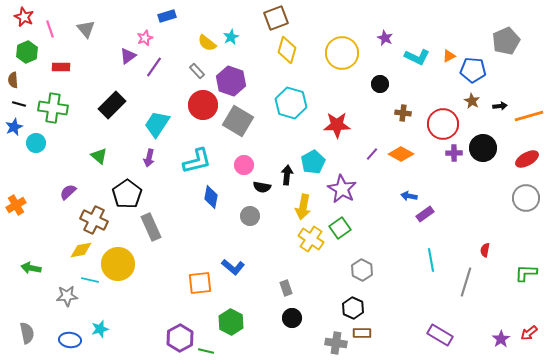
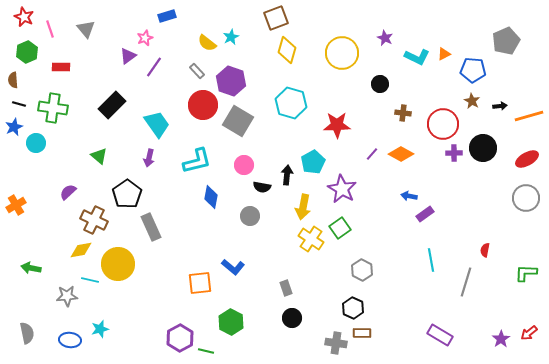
orange triangle at (449, 56): moved 5 px left, 2 px up
cyan trapezoid at (157, 124): rotated 112 degrees clockwise
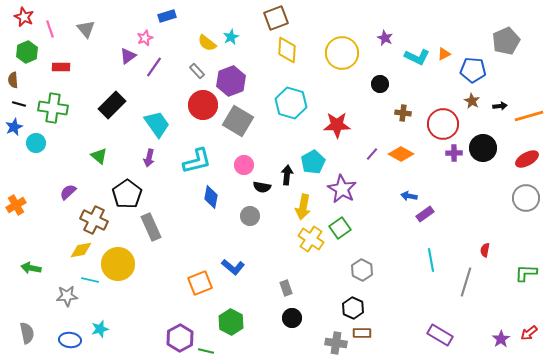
yellow diamond at (287, 50): rotated 12 degrees counterclockwise
purple hexagon at (231, 81): rotated 20 degrees clockwise
orange square at (200, 283): rotated 15 degrees counterclockwise
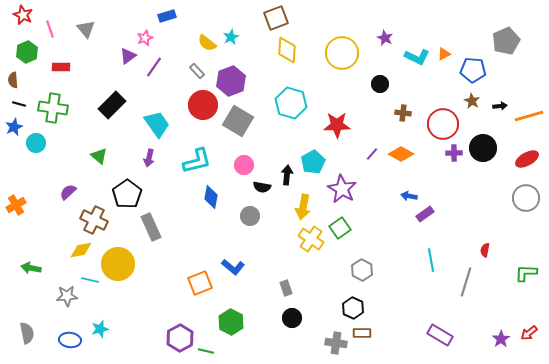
red star at (24, 17): moved 1 px left, 2 px up
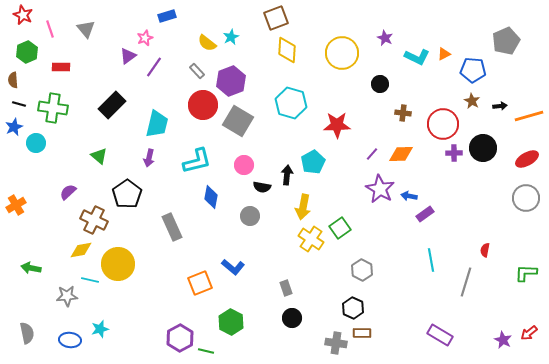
cyan trapezoid at (157, 124): rotated 48 degrees clockwise
orange diamond at (401, 154): rotated 30 degrees counterclockwise
purple star at (342, 189): moved 38 px right
gray rectangle at (151, 227): moved 21 px right
purple star at (501, 339): moved 2 px right, 1 px down; rotated 12 degrees counterclockwise
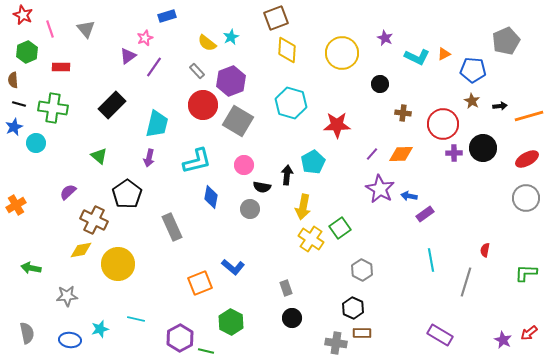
gray circle at (250, 216): moved 7 px up
cyan line at (90, 280): moved 46 px right, 39 px down
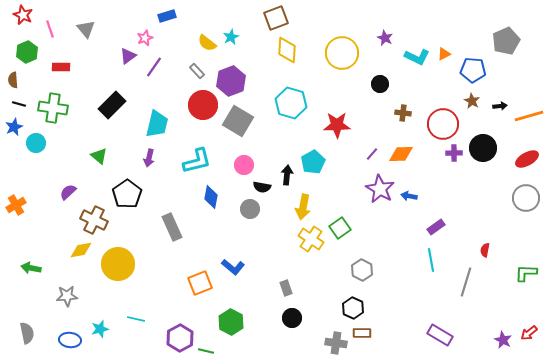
purple rectangle at (425, 214): moved 11 px right, 13 px down
